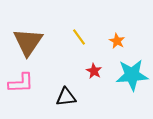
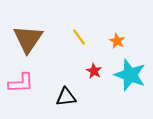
brown triangle: moved 3 px up
cyan star: moved 2 px left; rotated 24 degrees clockwise
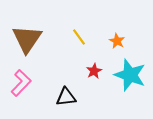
brown triangle: moved 1 px left
red star: rotated 14 degrees clockwise
pink L-shape: rotated 44 degrees counterclockwise
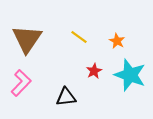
yellow line: rotated 18 degrees counterclockwise
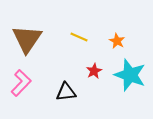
yellow line: rotated 12 degrees counterclockwise
black triangle: moved 5 px up
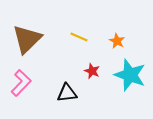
brown triangle: rotated 12 degrees clockwise
red star: moved 2 px left; rotated 21 degrees counterclockwise
black triangle: moved 1 px right, 1 px down
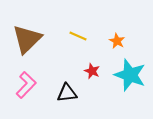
yellow line: moved 1 px left, 1 px up
pink L-shape: moved 5 px right, 2 px down
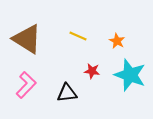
brown triangle: rotated 44 degrees counterclockwise
red star: rotated 14 degrees counterclockwise
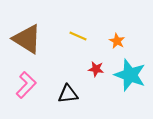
red star: moved 4 px right, 2 px up
black triangle: moved 1 px right, 1 px down
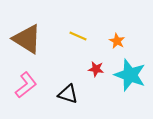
pink L-shape: rotated 8 degrees clockwise
black triangle: rotated 25 degrees clockwise
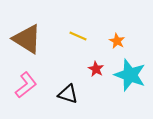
red star: rotated 21 degrees clockwise
